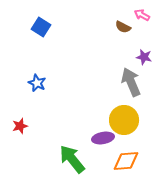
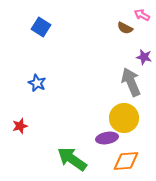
brown semicircle: moved 2 px right, 1 px down
yellow circle: moved 2 px up
purple ellipse: moved 4 px right
green arrow: rotated 16 degrees counterclockwise
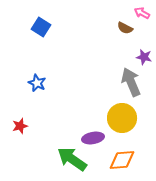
pink arrow: moved 2 px up
yellow circle: moved 2 px left
purple ellipse: moved 14 px left
orange diamond: moved 4 px left, 1 px up
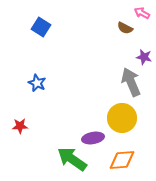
red star: rotated 14 degrees clockwise
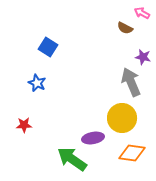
blue square: moved 7 px right, 20 px down
purple star: moved 1 px left
red star: moved 4 px right, 1 px up
orange diamond: moved 10 px right, 7 px up; rotated 12 degrees clockwise
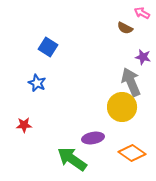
yellow circle: moved 11 px up
orange diamond: rotated 28 degrees clockwise
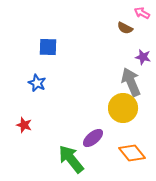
blue square: rotated 30 degrees counterclockwise
yellow circle: moved 1 px right, 1 px down
red star: rotated 21 degrees clockwise
purple ellipse: rotated 30 degrees counterclockwise
orange diamond: rotated 16 degrees clockwise
green arrow: moved 1 px left; rotated 16 degrees clockwise
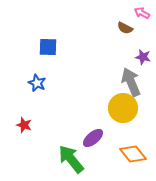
orange diamond: moved 1 px right, 1 px down
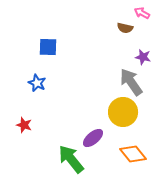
brown semicircle: rotated 14 degrees counterclockwise
gray arrow: rotated 12 degrees counterclockwise
yellow circle: moved 4 px down
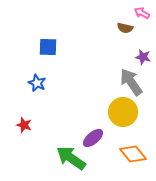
green arrow: moved 1 px up; rotated 16 degrees counterclockwise
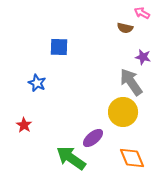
blue square: moved 11 px right
red star: rotated 14 degrees clockwise
orange diamond: moved 1 px left, 4 px down; rotated 16 degrees clockwise
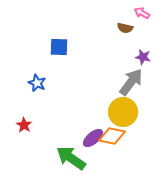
gray arrow: rotated 72 degrees clockwise
orange diamond: moved 20 px left, 22 px up; rotated 56 degrees counterclockwise
